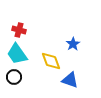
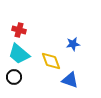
blue star: rotated 24 degrees clockwise
cyan trapezoid: moved 2 px right; rotated 15 degrees counterclockwise
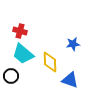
red cross: moved 1 px right, 1 px down
cyan trapezoid: moved 4 px right
yellow diamond: moved 1 px left, 1 px down; rotated 20 degrees clockwise
black circle: moved 3 px left, 1 px up
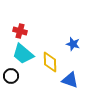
blue star: rotated 24 degrees clockwise
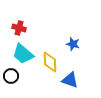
red cross: moved 1 px left, 3 px up
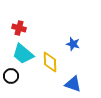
blue triangle: moved 3 px right, 4 px down
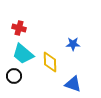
blue star: rotated 16 degrees counterclockwise
black circle: moved 3 px right
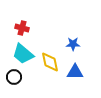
red cross: moved 3 px right
yellow diamond: rotated 10 degrees counterclockwise
black circle: moved 1 px down
blue triangle: moved 2 px right, 12 px up; rotated 18 degrees counterclockwise
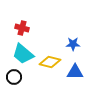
yellow diamond: rotated 65 degrees counterclockwise
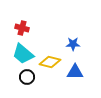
black circle: moved 13 px right
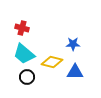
cyan trapezoid: moved 1 px right
yellow diamond: moved 2 px right
